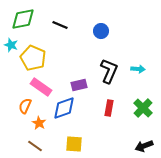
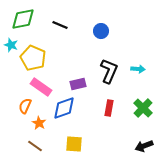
purple rectangle: moved 1 px left, 1 px up
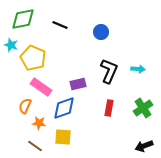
blue circle: moved 1 px down
green cross: rotated 12 degrees clockwise
orange star: rotated 24 degrees counterclockwise
yellow square: moved 11 px left, 7 px up
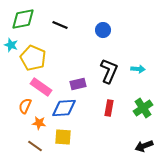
blue circle: moved 2 px right, 2 px up
blue diamond: rotated 15 degrees clockwise
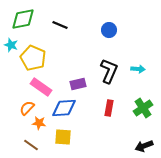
blue circle: moved 6 px right
orange semicircle: moved 2 px right, 2 px down; rotated 21 degrees clockwise
brown line: moved 4 px left, 1 px up
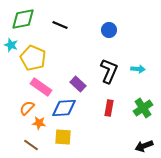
purple rectangle: rotated 56 degrees clockwise
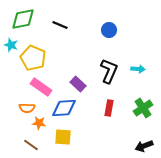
orange semicircle: rotated 133 degrees counterclockwise
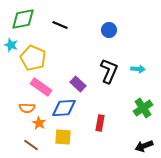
red rectangle: moved 9 px left, 15 px down
orange star: rotated 24 degrees clockwise
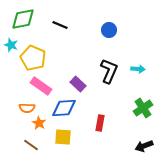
pink rectangle: moved 1 px up
